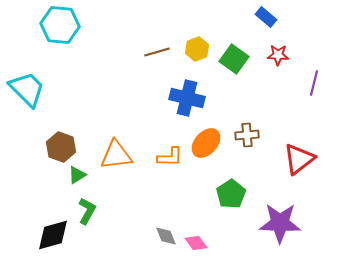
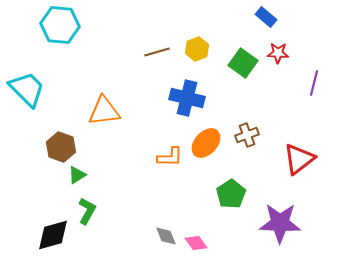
red star: moved 2 px up
green square: moved 9 px right, 4 px down
brown cross: rotated 15 degrees counterclockwise
orange triangle: moved 12 px left, 44 px up
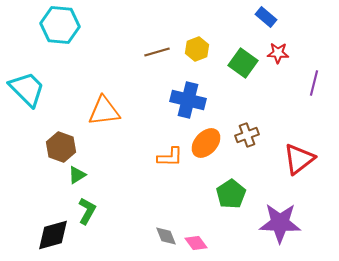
blue cross: moved 1 px right, 2 px down
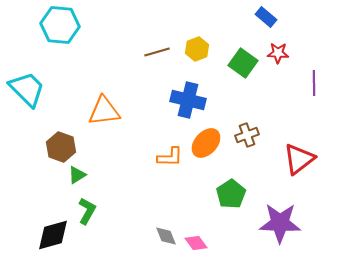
purple line: rotated 15 degrees counterclockwise
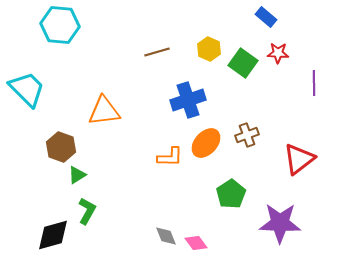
yellow hexagon: moved 12 px right; rotated 15 degrees counterclockwise
blue cross: rotated 32 degrees counterclockwise
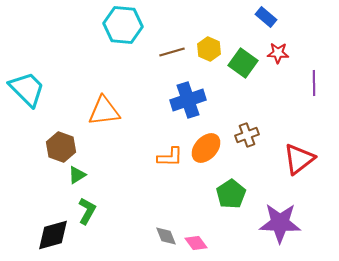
cyan hexagon: moved 63 px right
brown line: moved 15 px right
orange ellipse: moved 5 px down
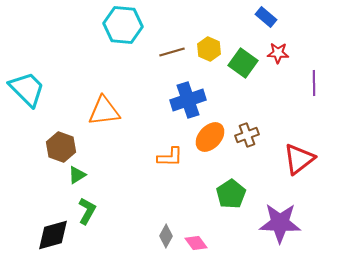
orange ellipse: moved 4 px right, 11 px up
gray diamond: rotated 50 degrees clockwise
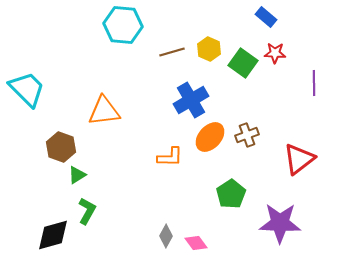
red star: moved 3 px left
blue cross: moved 3 px right; rotated 12 degrees counterclockwise
